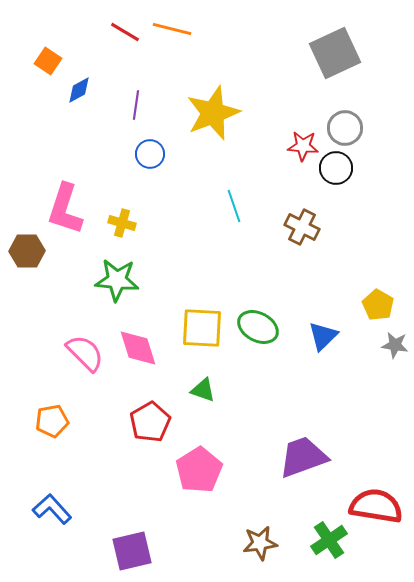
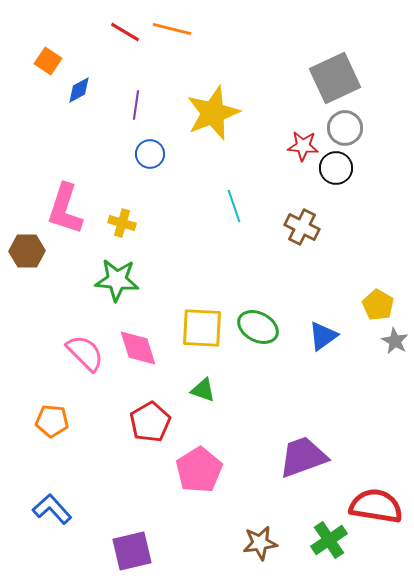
gray square: moved 25 px down
blue triangle: rotated 8 degrees clockwise
gray star: moved 4 px up; rotated 20 degrees clockwise
orange pentagon: rotated 16 degrees clockwise
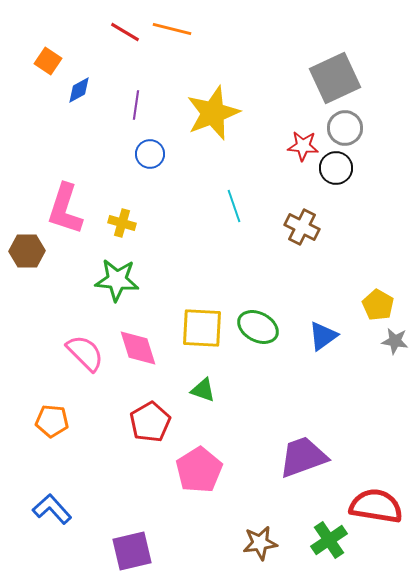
gray star: rotated 20 degrees counterclockwise
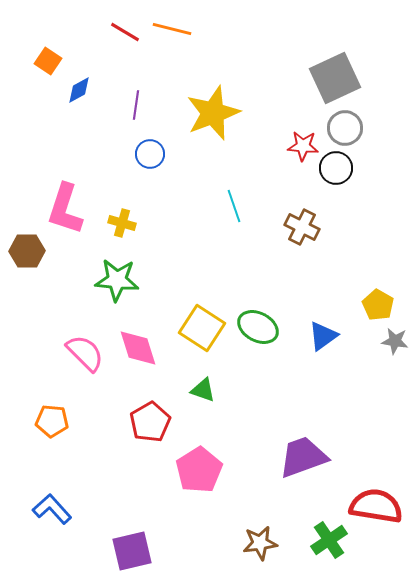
yellow square: rotated 30 degrees clockwise
